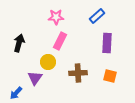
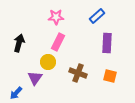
pink rectangle: moved 2 px left, 1 px down
brown cross: rotated 24 degrees clockwise
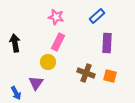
pink star: rotated 14 degrees clockwise
black arrow: moved 4 px left; rotated 24 degrees counterclockwise
brown cross: moved 8 px right
purple triangle: moved 1 px right, 5 px down
blue arrow: rotated 72 degrees counterclockwise
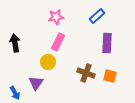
pink star: rotated 21 degrees counterclockwise
blue arrow: moved 1 px left
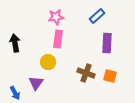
pink rectangle: moved 3 px up; rotated 18 degrees counterclockwise
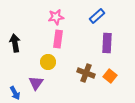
orange square: rotated 24 degrees clockwise
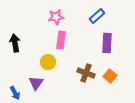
pink rectangle: moved 3 px right, 1 px down
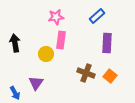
yellow circle: moved 2 px left, 8 px up
